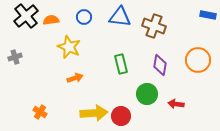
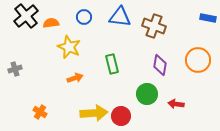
blue rectangle: moved 3 px down
orange semicircle: moved 3 px down
gray cross: moved 12 px down
green rectangle: moved 9 px left
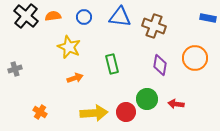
black cross: rotated 10 degrees counterclockwise
orange semicircle: moved 2 px right, 7 px up
orange circle: moved 3 px left, 2 px up
green circle: moved 5 px down
red circle: moved 5 px right, 4 px up
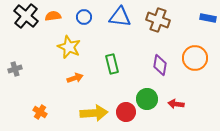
brown cross: moved 4 px right, 6 px up
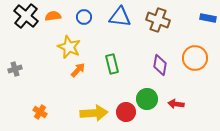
orange arrow: moved 3 px right, 8 px up; rotated 28 degrees counterclockwise
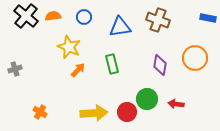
blue triangle: moved 10 px down; rotated 15 degrees counterclockwise
red circle: moved 1 px right
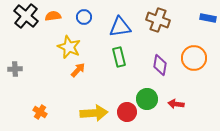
orange circle: moved 1 px left
green rectangle: moved 7 px right, 7 px up
gray cross: rotated 16 degrees clockwise
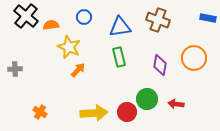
orange semicircle: moved 2 px left, 9 px down
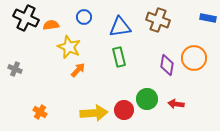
black cross: moved 2 px down; rotated 15 degrees counterclockwise
purple diamond: moved 7 px right
gray cross: rotated 24 degrees clockwise
red circle: moved 3 px left, 2 px up
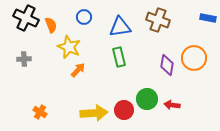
orange semicircle: rotated 77 degrees clockwise
gray cross: moved 9 px right, 10 px up; rotated 24 degrees counterclockwise
red arrow: moved 4 px left, 1 px down
